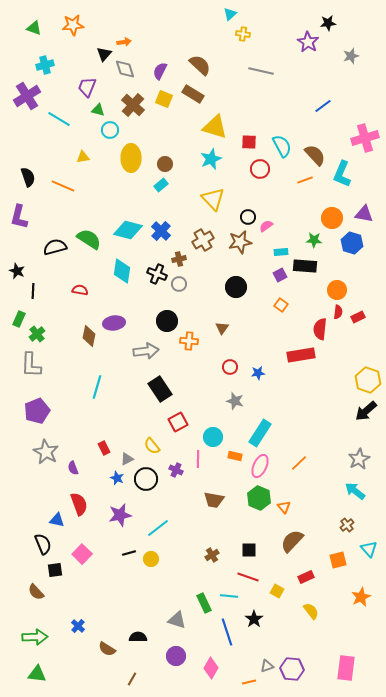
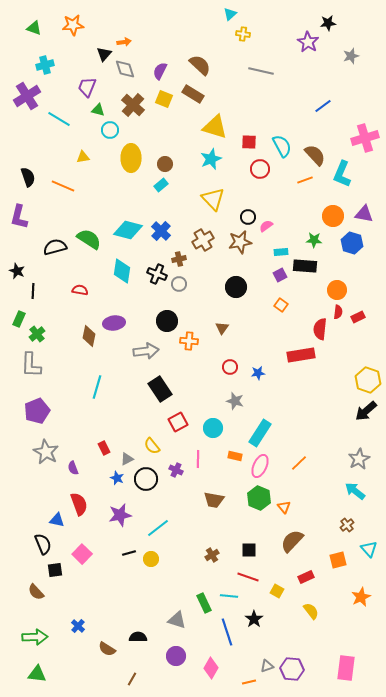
orange circle at (332, 218): moved 1 px right, 2 px up
cyan circle at (213, 437): moved 9 px up
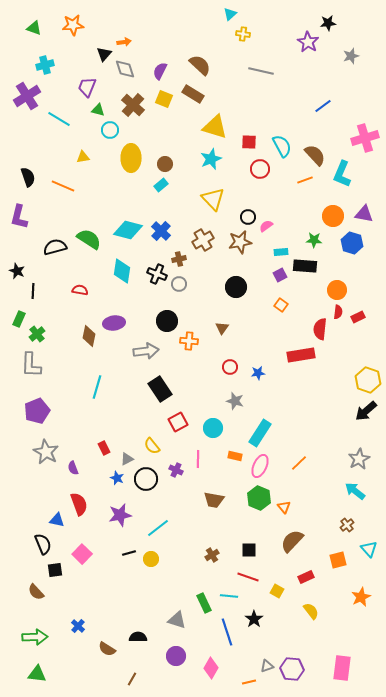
pink rectangle at (346, 668): moved 4 px left
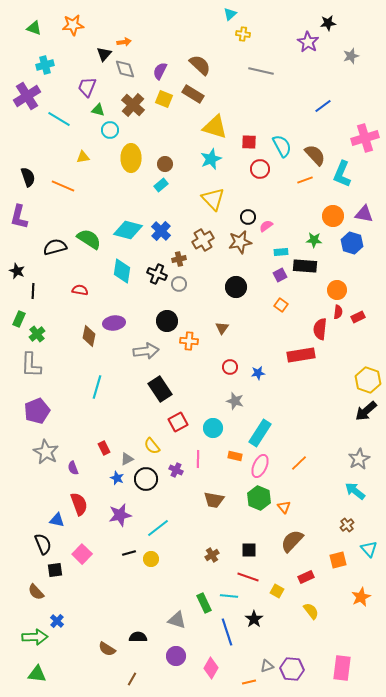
blue cross at (78, 626): moved 21 px left, 5 px up
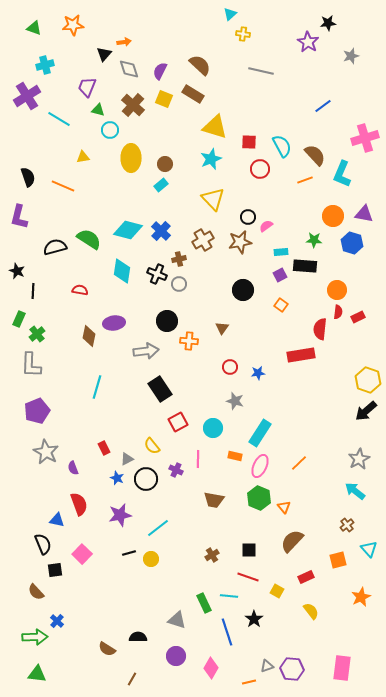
gray diamond at (125, 69): moved 4 px right
black circle at (236, 287): moved 7 px right, 3 px down
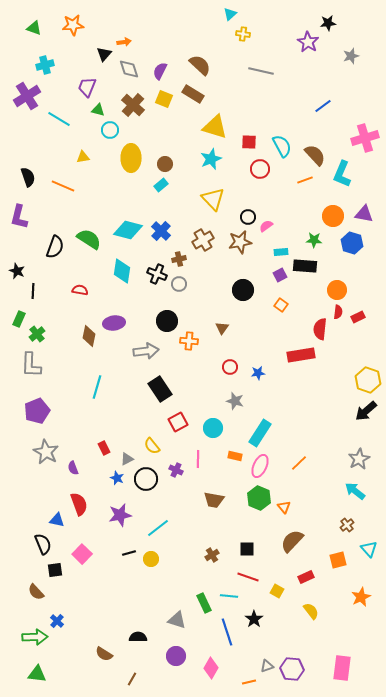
black semicircle at (55, 247): rotated 125 degrees clockwise
black square at (249, 550): moved 2 px left, 1 px up
brown semicircle at (107, 649): moved 3 px left, 5 px down
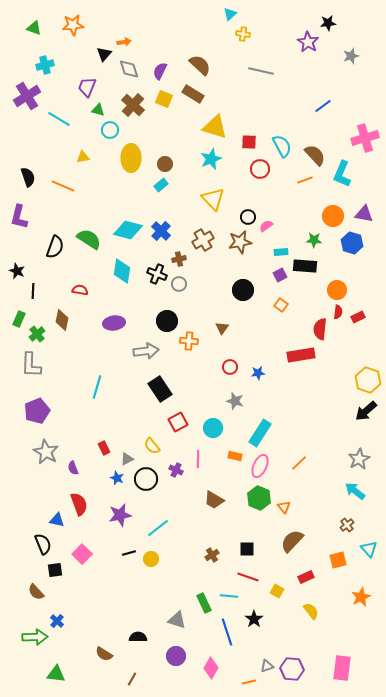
brown diamond at (89, 336): moved 27 px left, 16 px up
brown trapezoid at (214, 500): rotated 20 degrees clockwise
green triangle at (37, 674): moved 19 px right
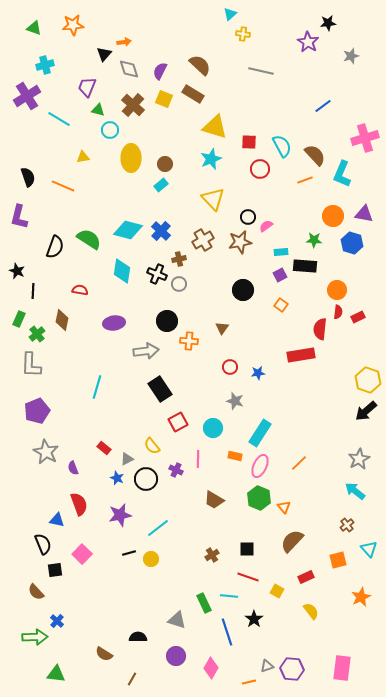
red rectangle at (104, 448): rotated 24 degrees counterclockwise
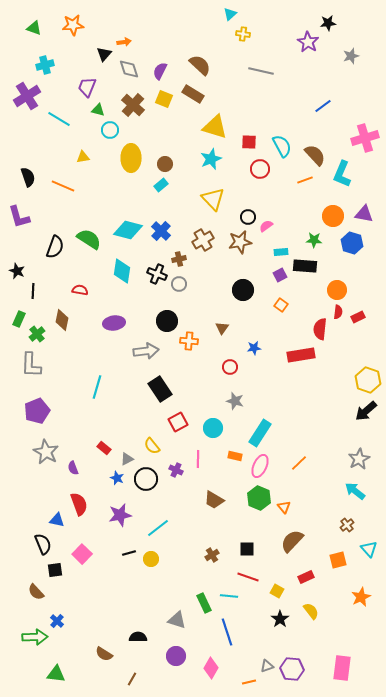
purple L-shape at (19, 217): rotated 30 degrees counterclockwise
blue star at (258, 373): moved 4 px left, 25 px up
black star at (254, 619): moved 26 px right
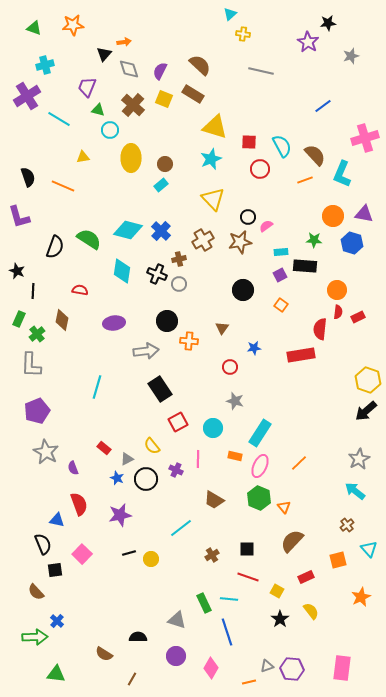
cyan line at (158, 528): moved 23 px right
cyan line at (229, 596): moved 3 px down
